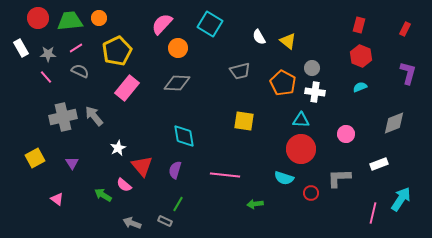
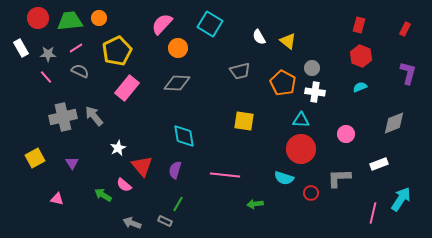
pink triangle at (57, 199): rotated 24 degrees counterclockwise
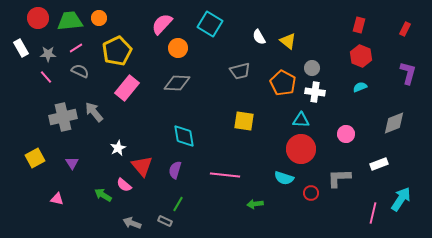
gray arrow at (94, 116): moved 4 px up
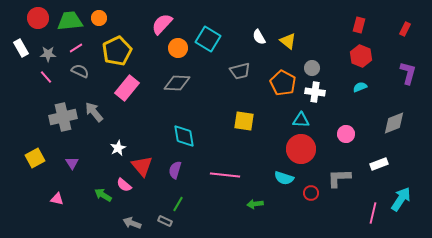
cyan square at (210, 24): moved 2 px left, 15 px down
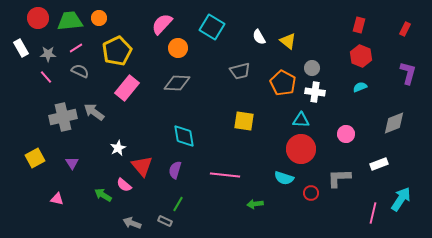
cyan square at (208, 39): moved 4 px right, 12 px up
gray arrow at (94, 112): rotated 15 degrees counterclockwise
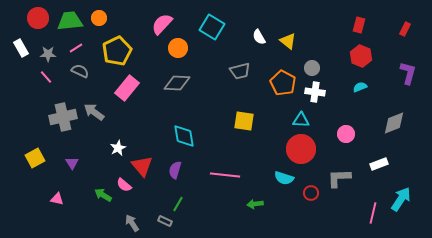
gray arrow at (132, 223): rotated 36 degrees clockwise
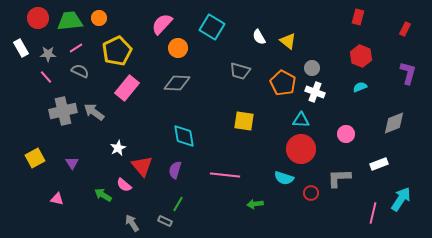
red rectangle at (359, 25): moved 1 px left, 8 px up
gray trapezoid at (240, 71): rotated 30 degrees clockwise
white cross at (315, 92): rotated 12 degrees clockwise
gray cross at (63, 117): moved 6 px up
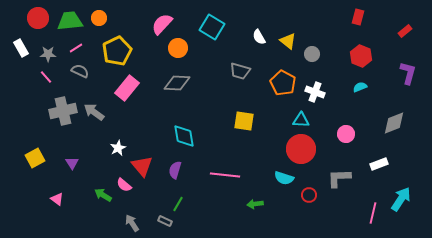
red rectangle at (405, 29): moved 2 px down; rotated 24 degrees clockwise
gray circle at (312, 68): moved 14 px up
red circle at (311, 193): moved 2 px left, 2 px down
pink triangle at (57, 199): rotated 24 degrees clockwise
